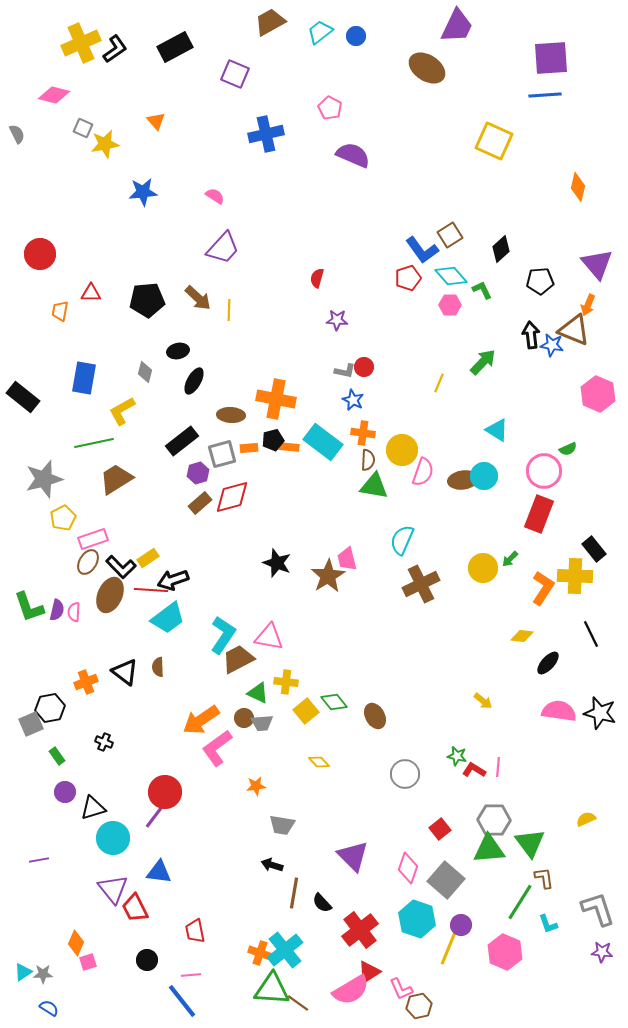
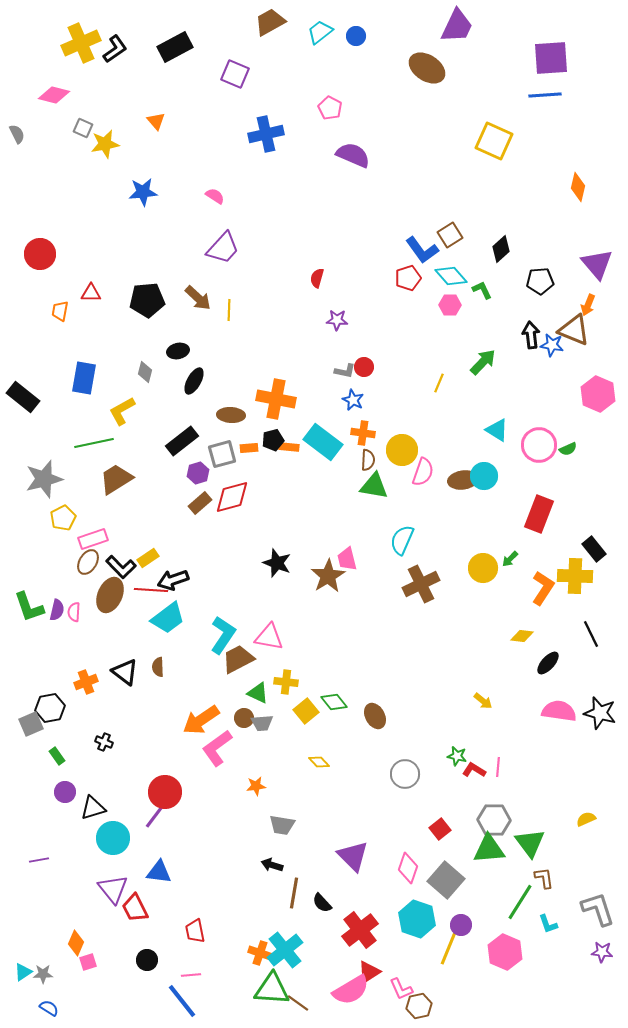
pink circle at (544, 471): moved 5 px left, 26 px up
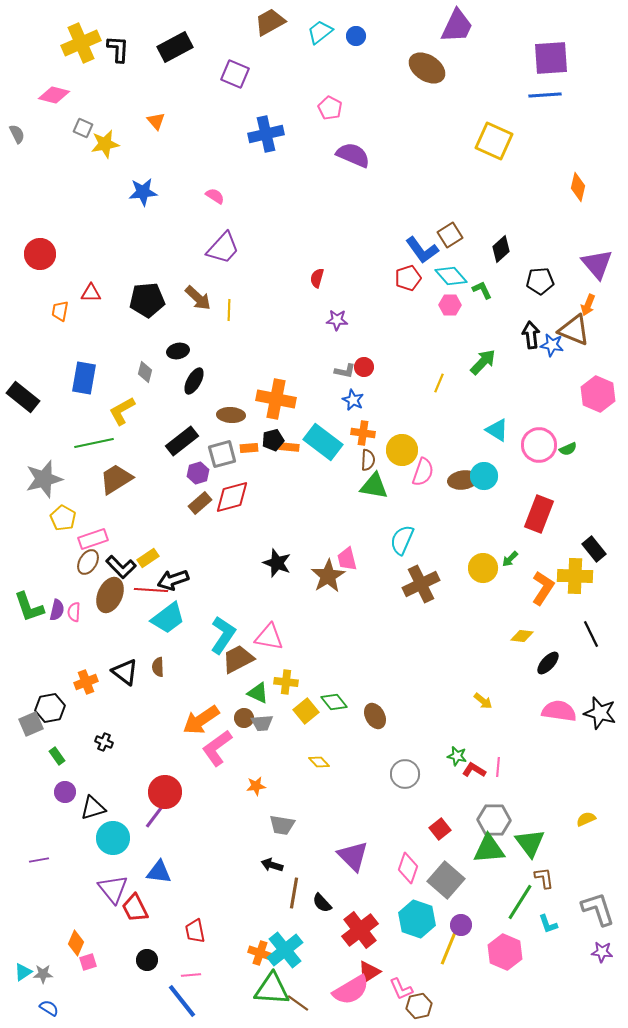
black L-shape at (115, 49): moved 3 px right; rotated 52 degrees counterclockwise
yellow pentagon at (63, 518): rotated 15 degrees counterclockwise
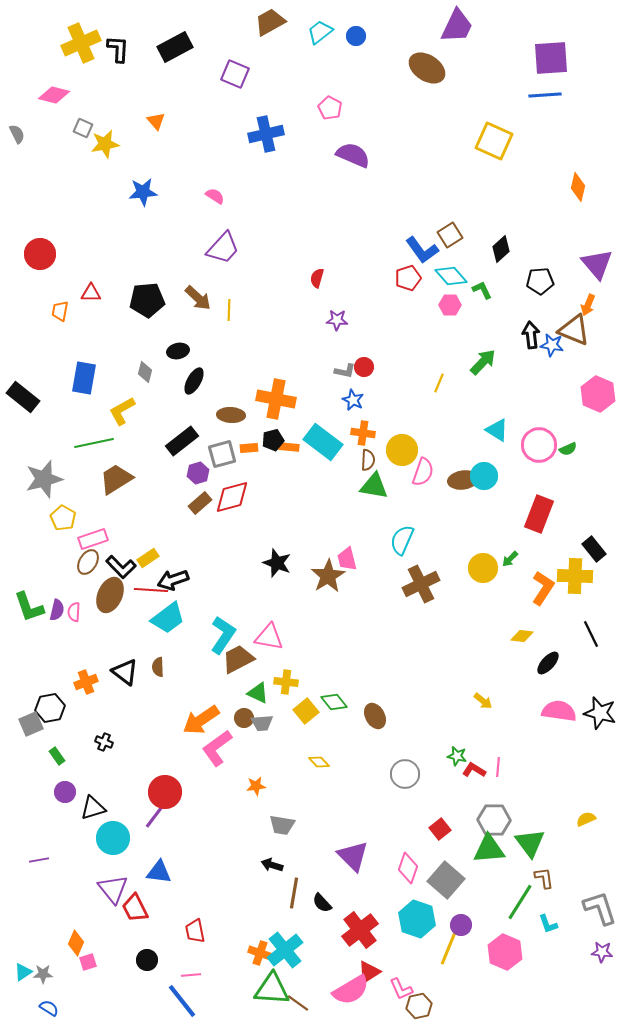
gray L-shape at (598, 909): moved 2 px right, 1 px up
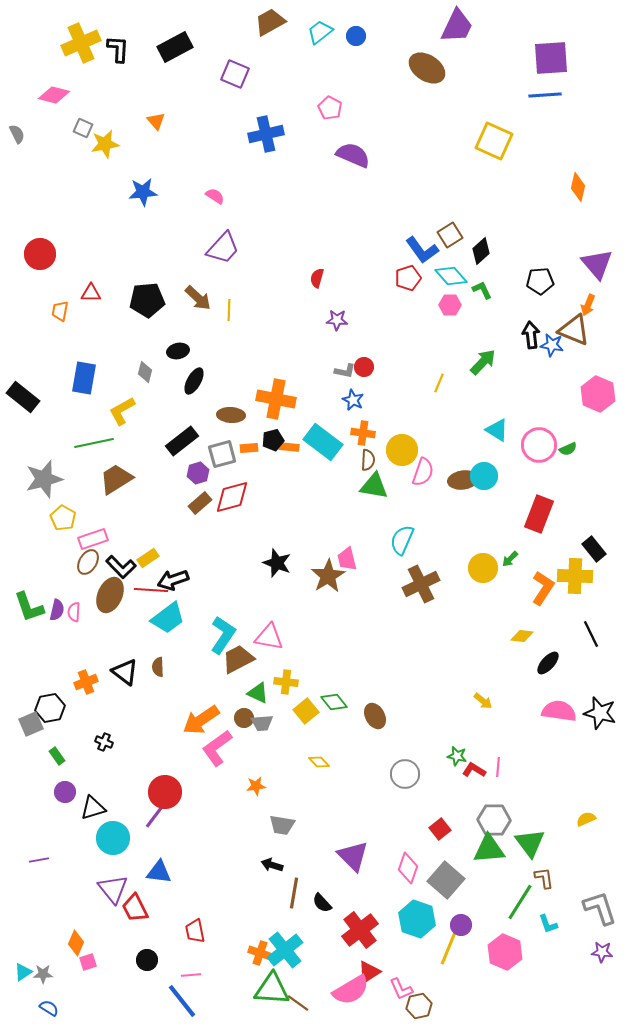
black diamond at (501, 249): moved 20 px left, 2 px down
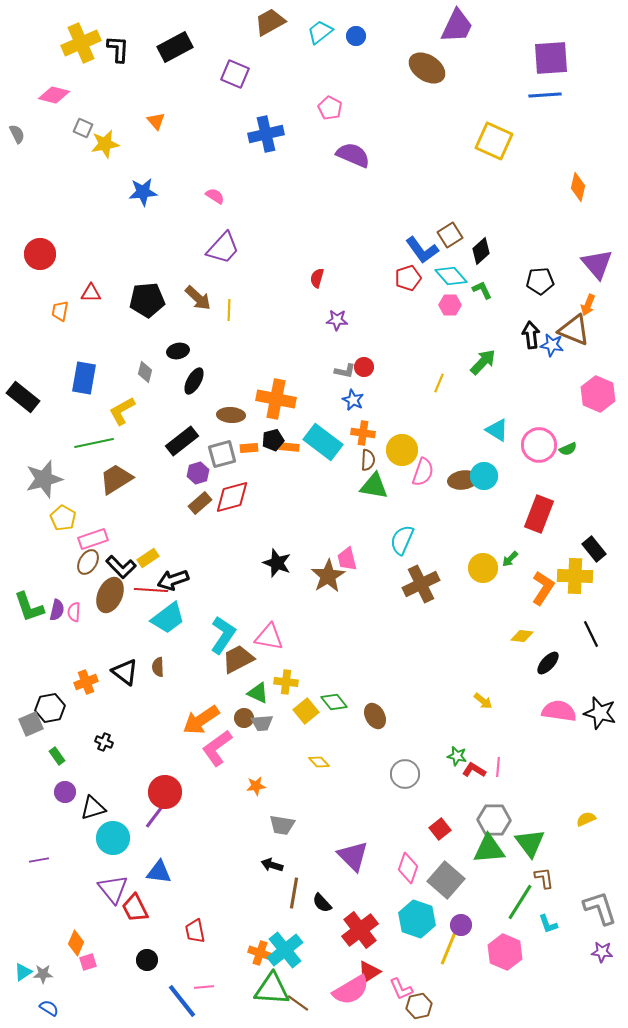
pink line at (191, 975): moved 13 px right, 12 px down
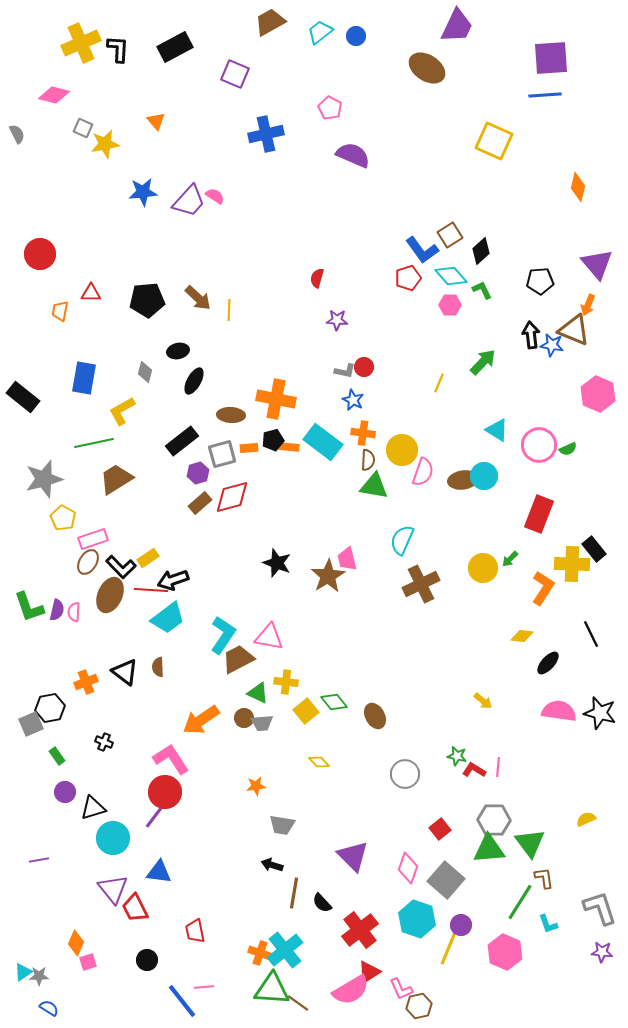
purple trapezoid at (223, 248): moved 34 px left, 47 px up
yellow cross at (575, 576): moved 3 px left, 12 px up
pink L-shape at (217, 748): moved 46 px left, 11 px down; rotated 93 degrees clockwise
gray star at (43, 974): moved 4 px left, 2 px down
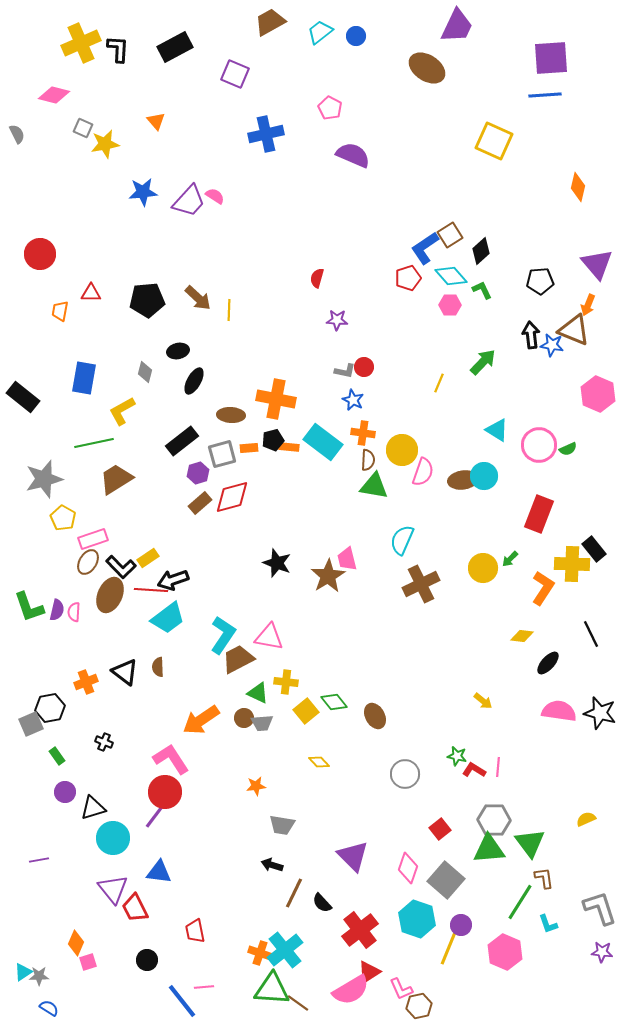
blue L-shape at (422, 250): moved 3 px right, 2 px up; rotated 92 degrees clockwise
brown line at (294, 893): rotated 16 degrees clockwise
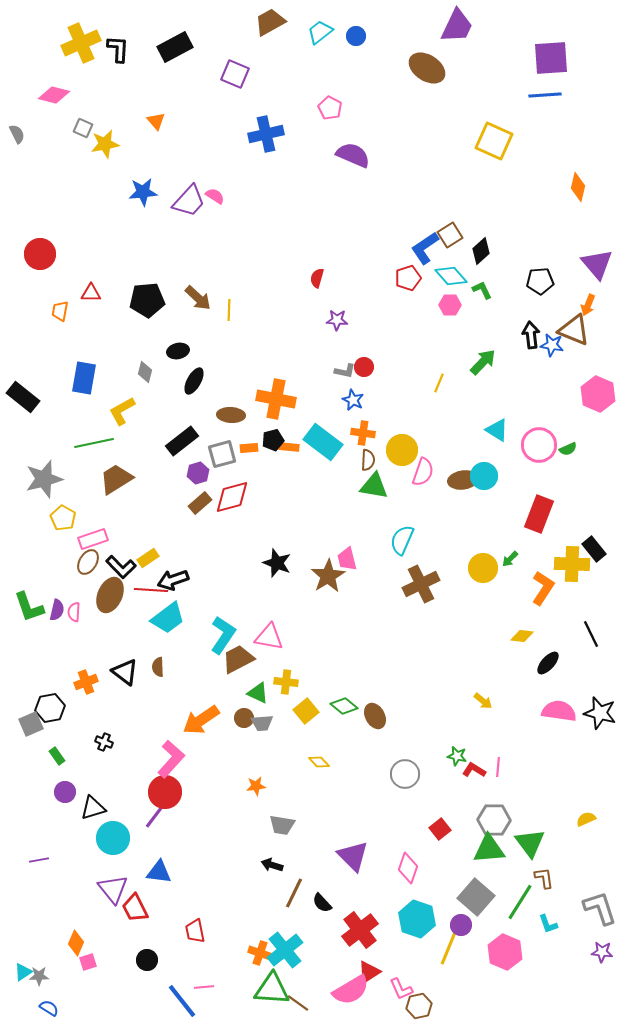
green diamond at (334, 702): moved 10 px right, 4 px down; rotated 12 degrees counterclockwise
pink L-shape at (171, 759): rotated 75 degrees clockwise
gray square at (446, 880): moved 30 px right, 17 px down
